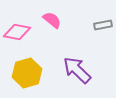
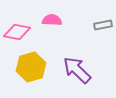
pink semicircle: rotated 36 degrees counterclockwise
yellow hexagon: moved 4 px right, 6 px up
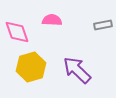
pink diamond: rotated 60 degrees clockwise
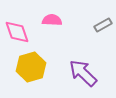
gray rectangle: rotated 18 degrees counterclockwise
purple arrow: moved 6 px right, 3 px down
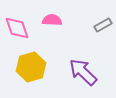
pink diamond: moved 4 px up
purple arrow: moved 1 px up
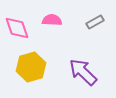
gray rectangle: moved 8 px left, 3 px up
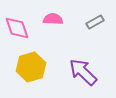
pink semicircle: moved 1 px right, 1 px up
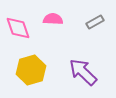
pink diamond: moved 1 px right
yellow hexagon: moved 3 px down
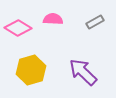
pink diamond: rotated 40 degrees counterclockwise
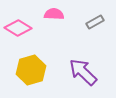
pink semicircle: moved 1 px right, 5 px up
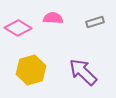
pink semicircle: moved 1 px left, 4 px down
gray rectangle: rotated 12 degrees clockwise
